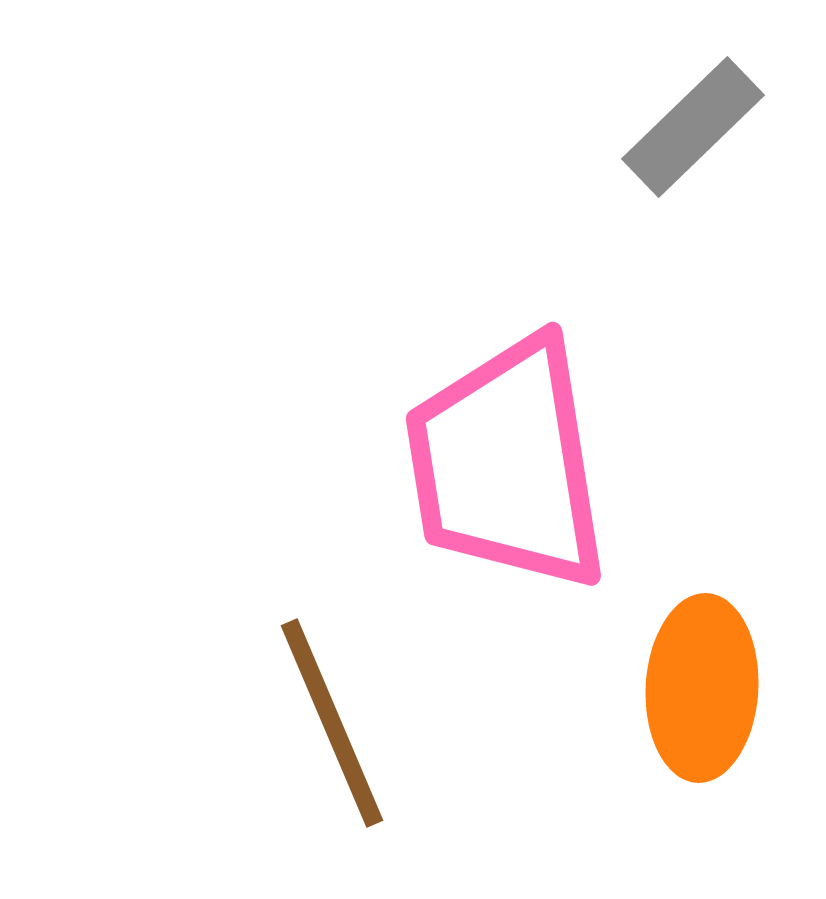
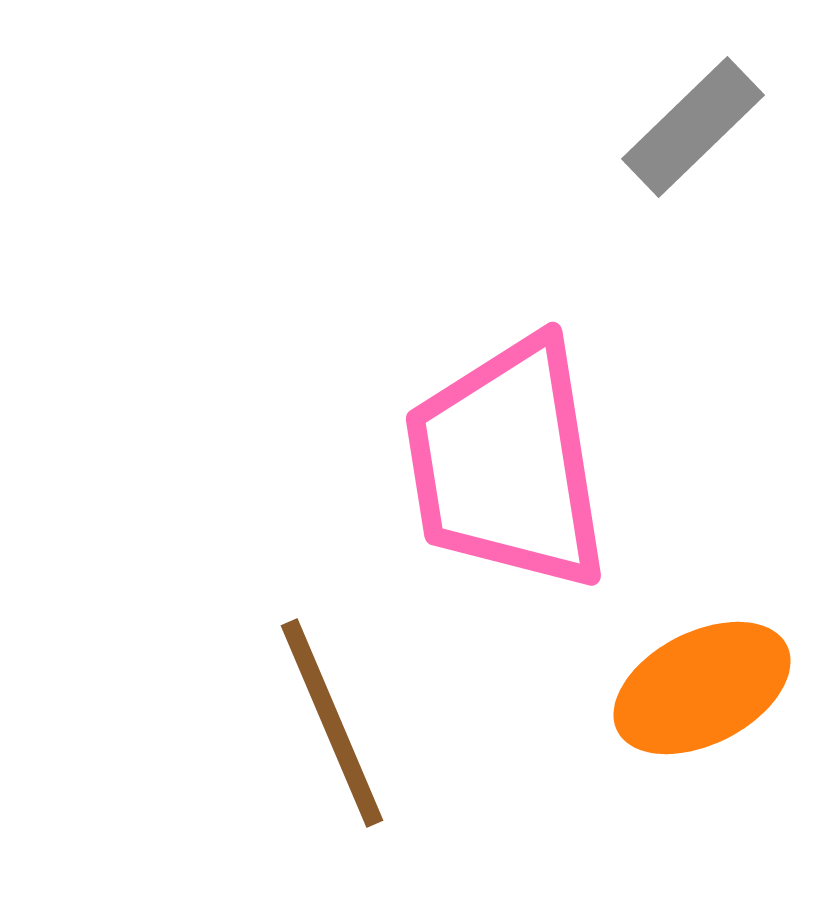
orange ellipse: rotated 60 degrees clockwise
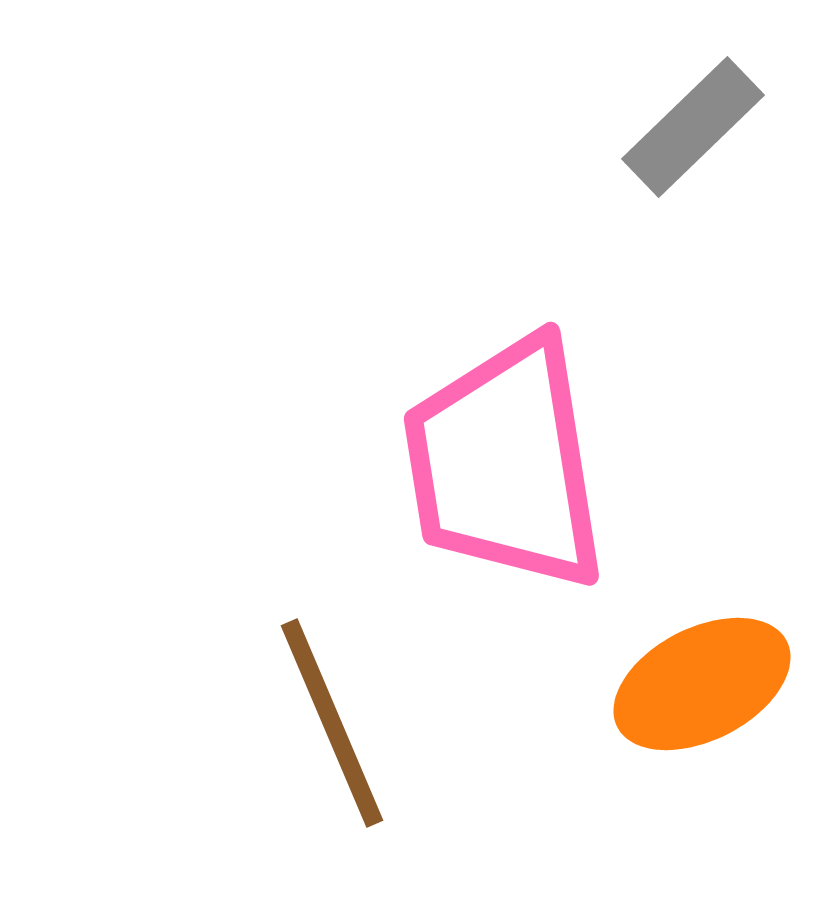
pink trapezoid: moved 2 px left
orange ellipse: moved 4 px up
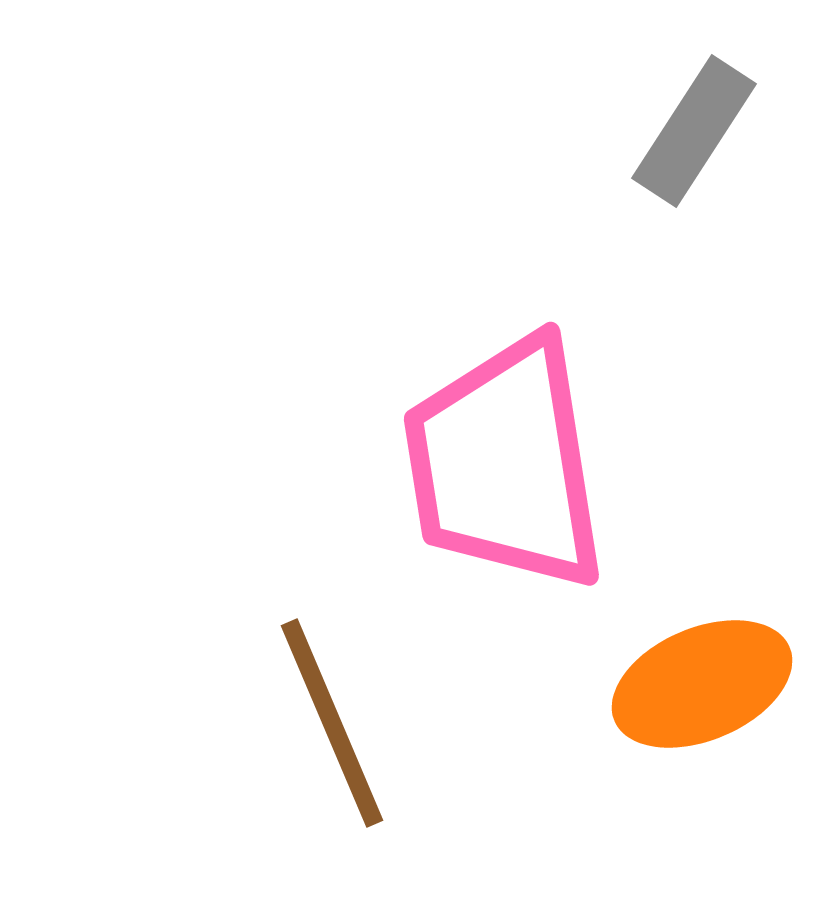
gray rectangle: moved 1 px right, 4 px down; rotated 13 degrees counterclockwise
orange ellipse: rotated 4 degrees clockwise
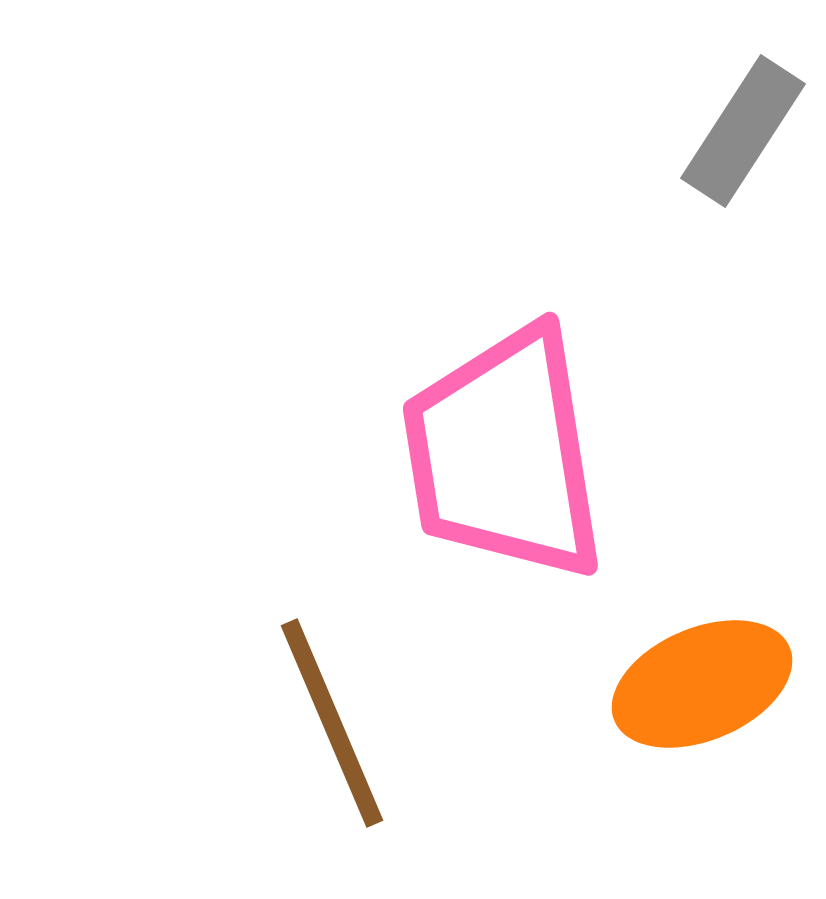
gray rectangle: moved 49 px right
pink trapezoid: moved 1 px left, 10 px up
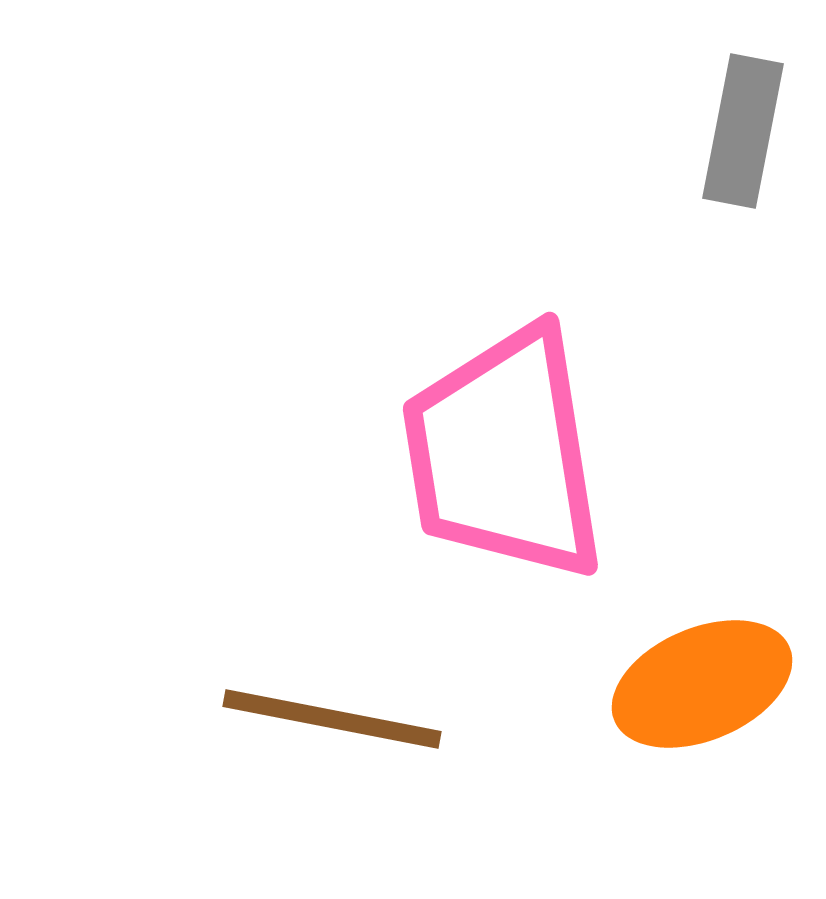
gray rectangle: rotated 22 degrees counterclockwise
brown line: moved 4 px up; rotated 56 degrees counterclockwise
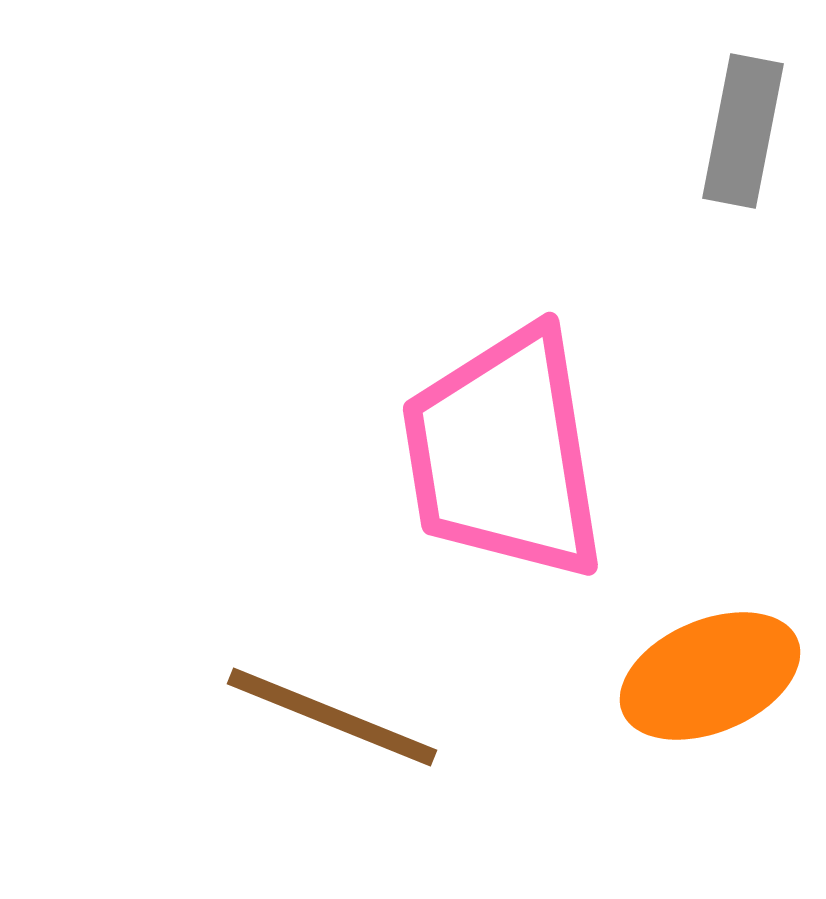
orange ellipse: moved 8 px right, 8 px up
brown line: moved 2 px up; rotated 11 degrees clockwise
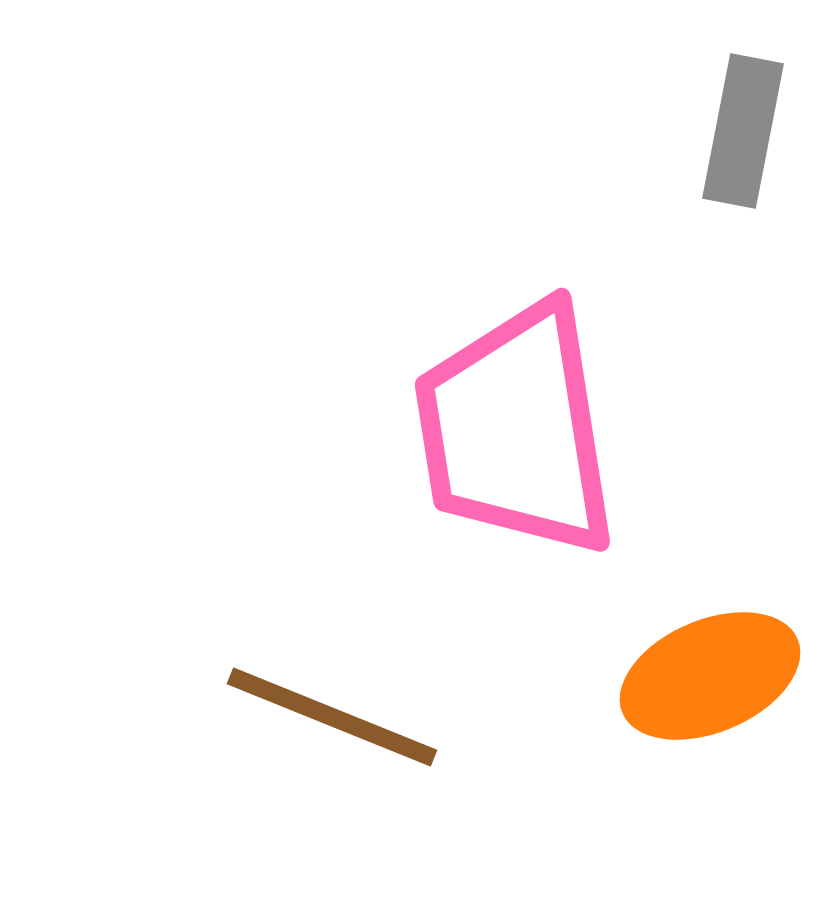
pink trapezoid: moved 12 px right, 24 px up
